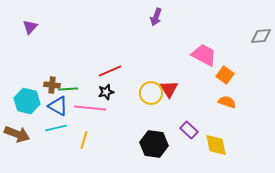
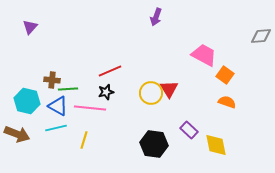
brown cross: moved 5 px up
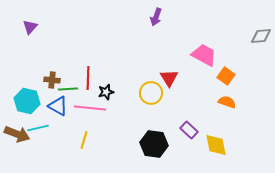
red line: moved 22 px left, 7 px down; rotated 65 degrees counterclockwise
orange square: moved 1 px right, 1 px down
red triangle: moved 11 px up
cyan line: moved 18 px left
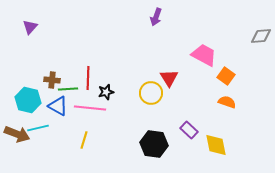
cyan hexagon: moved 1 px right, 1 px up
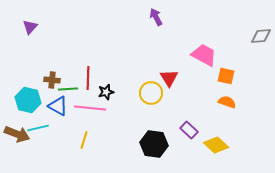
purple arrow: rotated 132 degrees clockwise
orange square: rotated 24 degrees counterclockwise
yellow diamond: rotated 35 degrees counterclockwise
